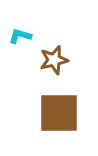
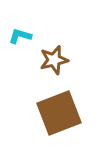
brown square: rotated 21 degrees counterclockwise
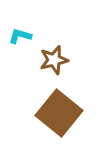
brown square: rotated 30 degrees counterclockwise
